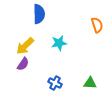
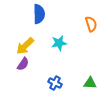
orange semicircle: moved 6 px left, 1 px up
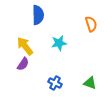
blue semicircle: moved 1 px left, 1 px down
yellow arrow: rotated 96 degrees clockwise
green triangle: rotated 16 degrees clockwise
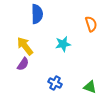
blue semicircle: moved 1 px left, 1 px up
cyan star: moved 4 px right, 1 px down
green triangle: moved 4 px down
